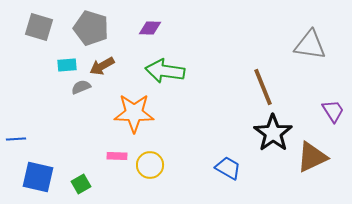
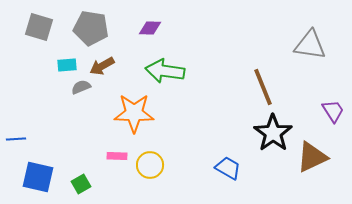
gray pentagon: rotated 8 degrees counterclockwise
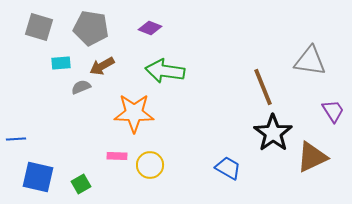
purple diamond: rotated 20 degrees clockwise
gray triangle: moved 16 px down
cyan rectangle: moved 6 px left, 2 px up
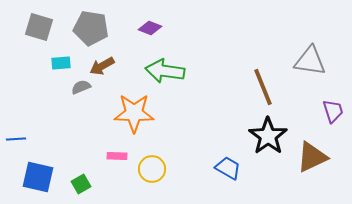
purple trapezoid: rotated 15 degrees clockwise
black star: moved 5 px left, 3 px down
yellow circle: moved 2 px right, 4 px down
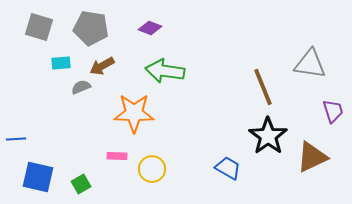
gray triangle: moved 3 px down
